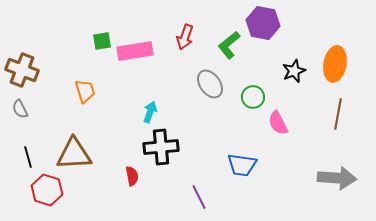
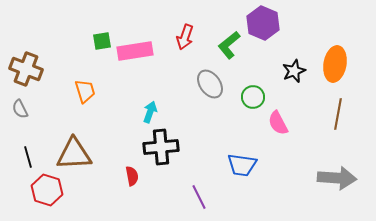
purple hexagon: rotated 12 degrees clockwise
brown cross: moved 4 px right, 1 px up
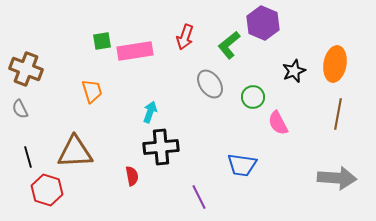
orange trapezoid: moved 7 px right
brown triangle: moved 1 px right, 2 px up
